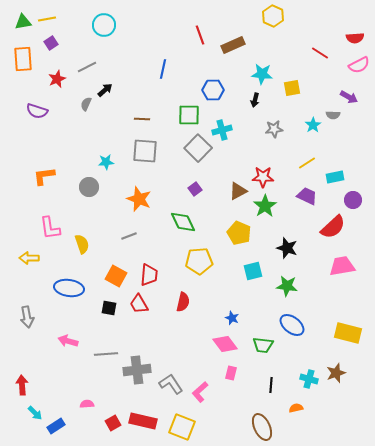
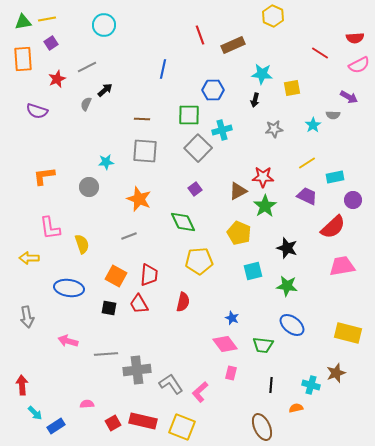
cyan cross at (309, 379): moved 2 px right, 6 px down
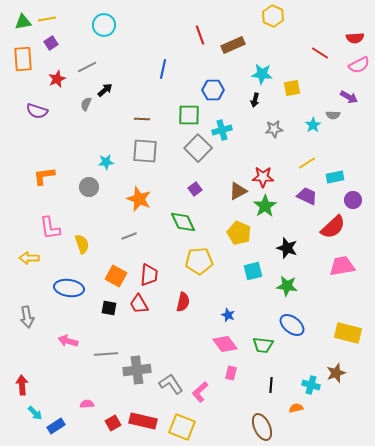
blue star at (232, 318): moved 4 px left, 3 px up
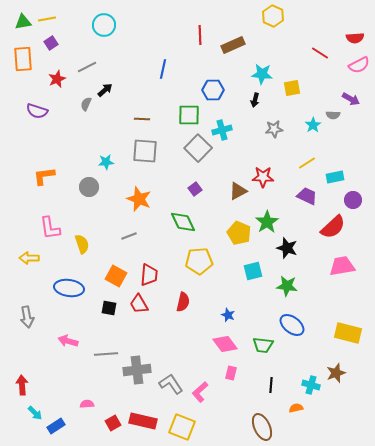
red line at (200, 35): rotated 18 degrees clockwise
purple arrow at (349, 97): moved 2 px right, 2 px down
green star at (265, 206): moved 2 px right, 16 px down
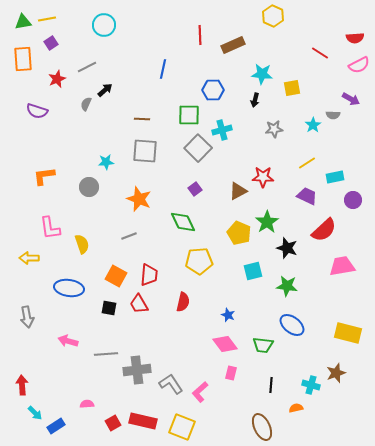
red semicircle at (333, 227): moved 9 px left, 3 px down
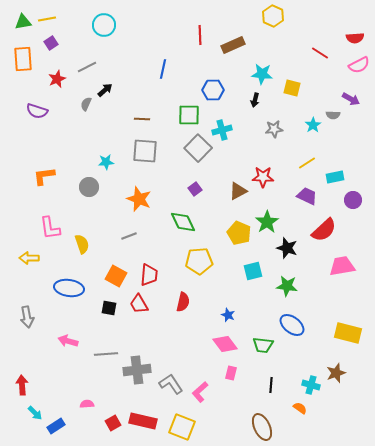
yellow square at (292, 88): rotated 24 degrees clockwise
orange semicircle at (296, 408): moved 4 px right; rotated 48 degrees clockwise
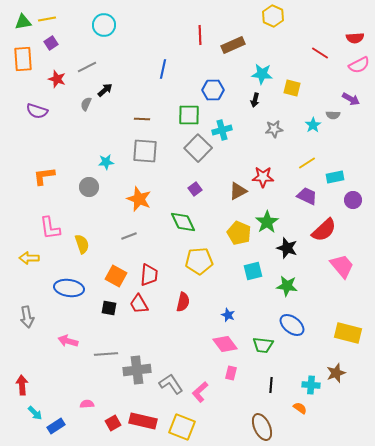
red star at (57, 79): rotated 30 degrees counterclockwise
pink trapezoid at (342, 266): rotated 60 degrees clockwise
cyan cross at (311, 385): rotated 12 degrees counterclockwise
